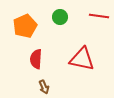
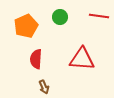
orange pentagon: moved 1 px right
red triangle: rotated 8 degrees counterclockwise
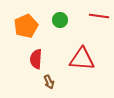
green circle: moved 3 px down
brown arrow: moved 5 px right, 5 px up
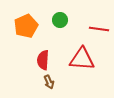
red line: moved 13 px down
red semicircle: moved 7 px right, 1 px down
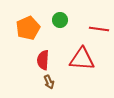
orange pentagon: moved 2 px right, 2 px down
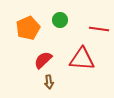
red semicircle: rotated 42 degrees clockwise
brown arrow: rotated 16 degrees clockwise
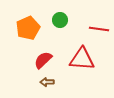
brown arrow: moved 2 px left; rotated 96 degrees clockwise
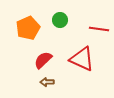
red triangle: rotated 20 degrees clockwise
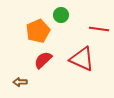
green circle: moved 1 px right, 5 px up
orange pentagon: moved 10 px right, 3 px down
brown arrow: moved 27 px left
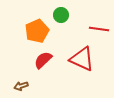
orange pentagon: moved 1 px left
brown arrow: moved 1 px right, 4 px down; rotated 16 degrees counterclockwise
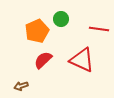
green circle: moved 4 px down
red triangle: moved 1 px down
